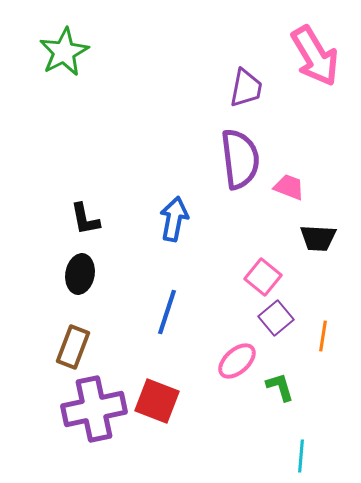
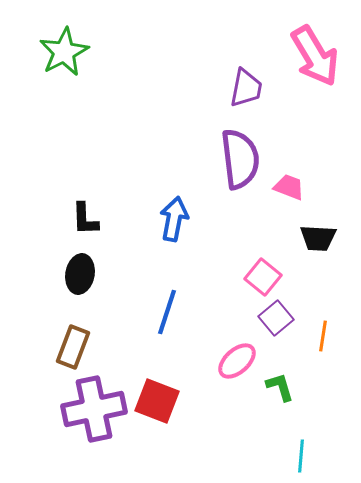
black L-shape: rotated 9 degrees clockwise
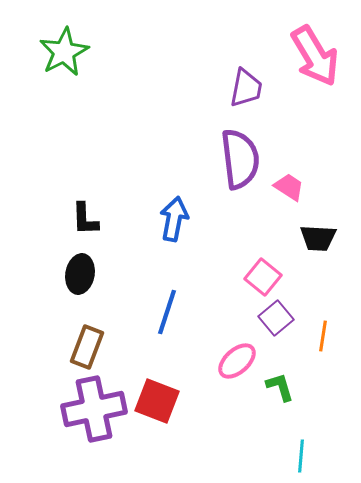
pink trapezoid: rotated 12 degrees clockwise
brown rectangle: moved 14 px right
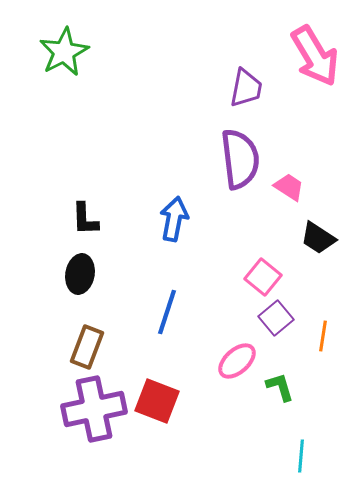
black trapezoid: rotated 30 degrees clockwise
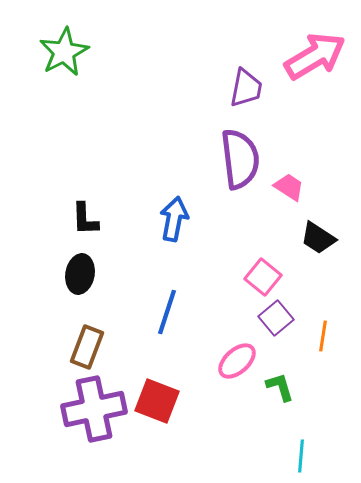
pink arrow: rotated 90 degrees counterclockwise
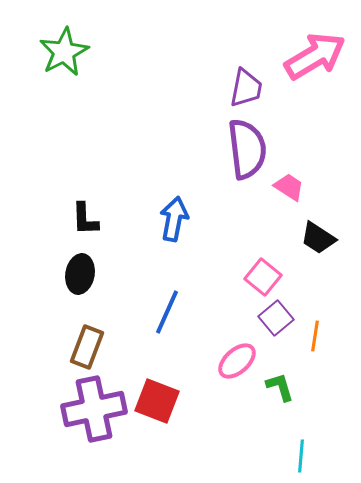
purple semicircle: moved 7 px right, 10 px up
blue line: rotated 6 degrees clockwise
orange line: moved 8 px left
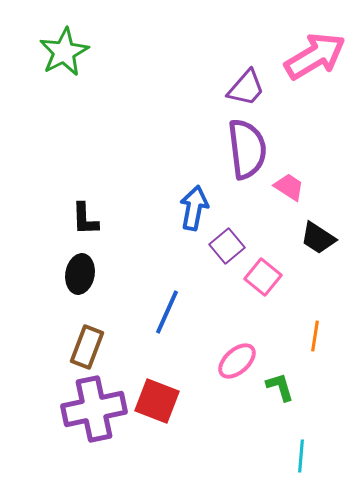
purple trapezoid: rotated 30 degrees clockwise
blue arrow: moved 20 px right, 11 px up
purple square: moved 49 px left, 72 px up
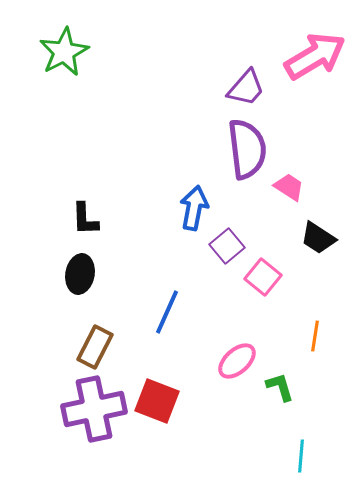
brown rectangle: moved 8 px right; rotated 6 degrees clockwise
